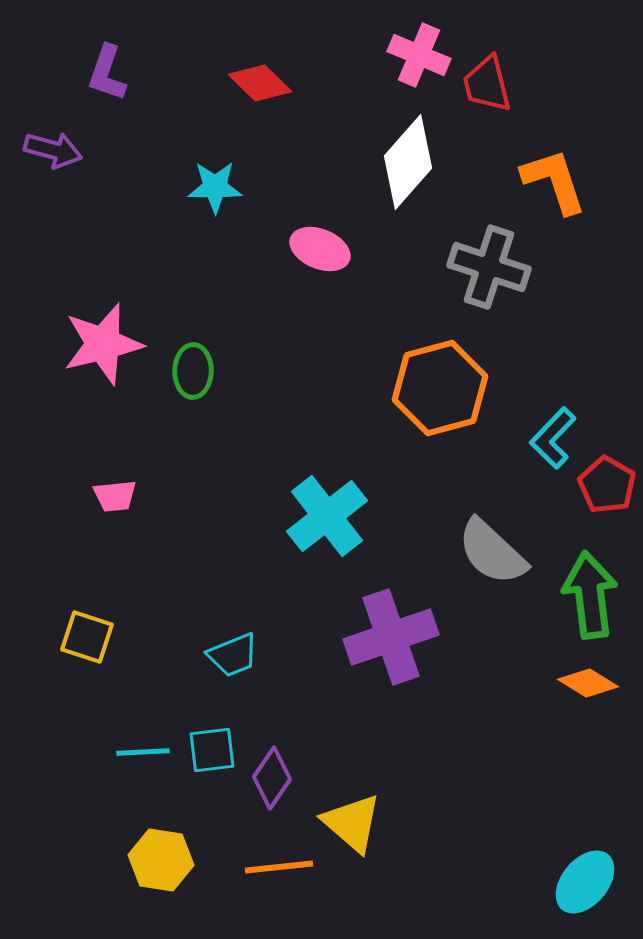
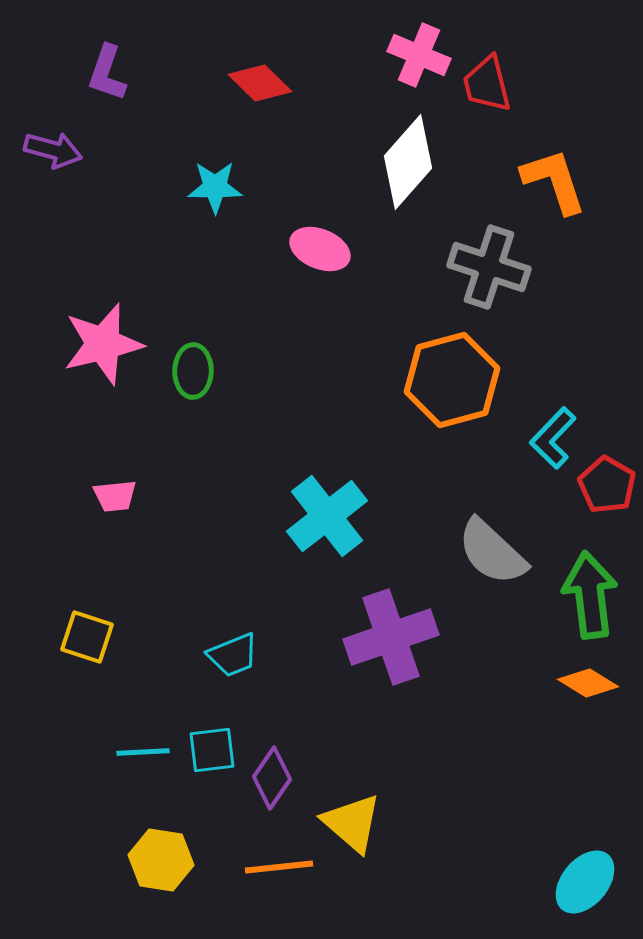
orange hexagon: moved 12 px right, 8 px up
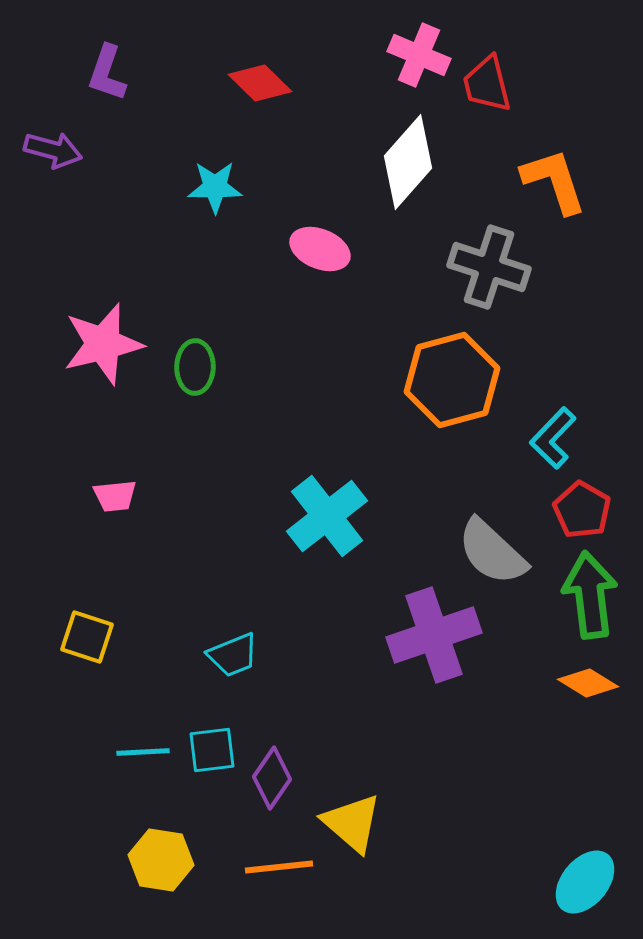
green ellipse: moved 2 px right, 4 px up
red pentagon: moved 25 px left, 25 px down
purple cross: moved 43 px right, 2 px up
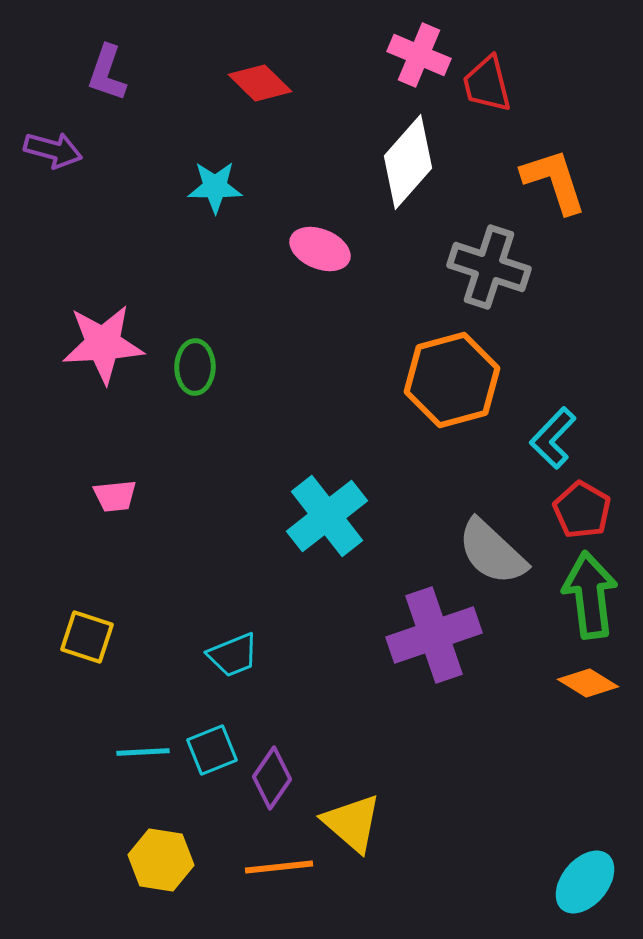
pink star: rotated 10 degrees clockwise
cyan square: rotated 15 degrees counterclockwise
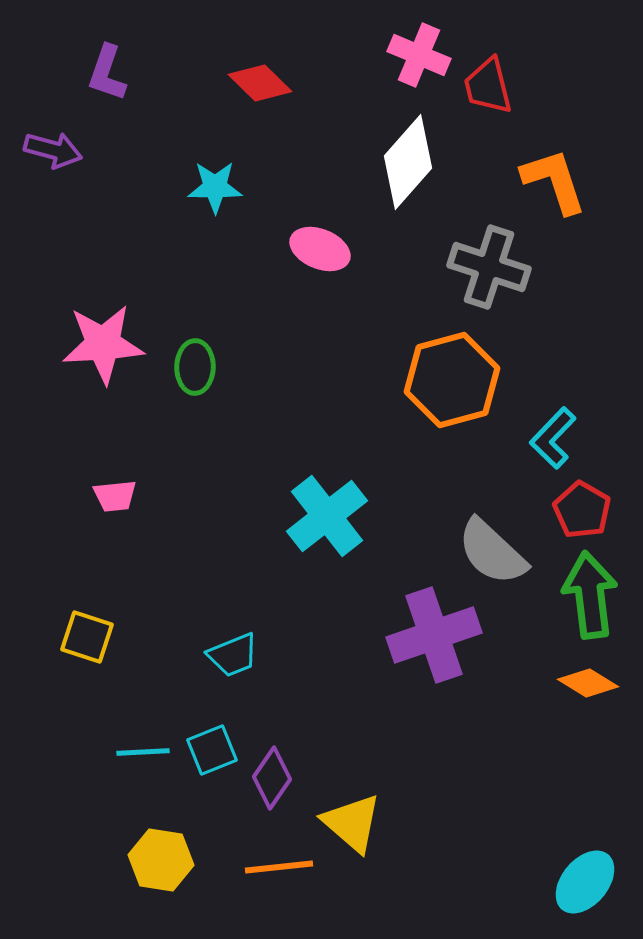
red trapezoid: moved 1 px right, 2 px down
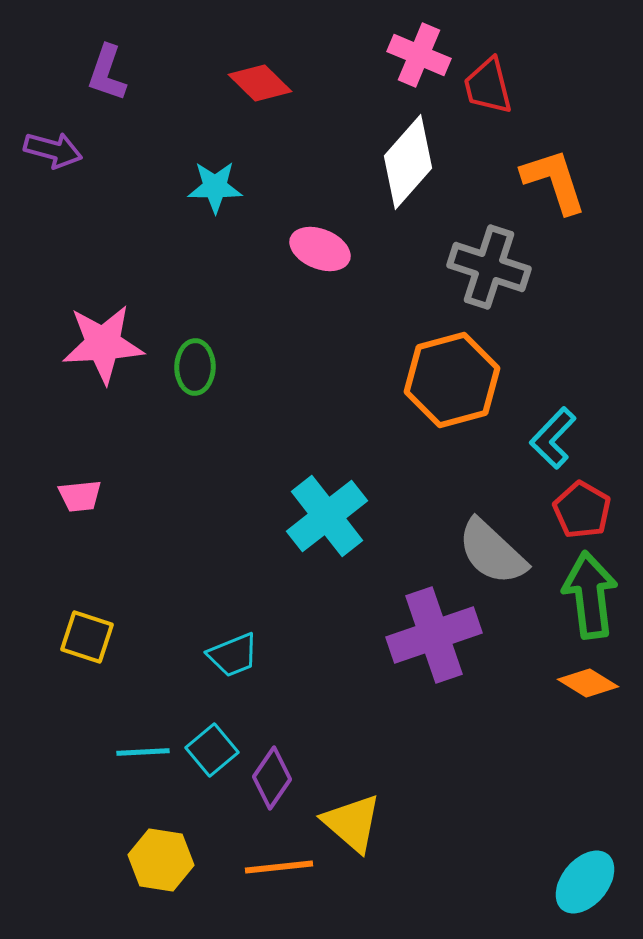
pink trapezoid: moved 35 px left
cyan square: rotated 18 degrees counterclockwise
